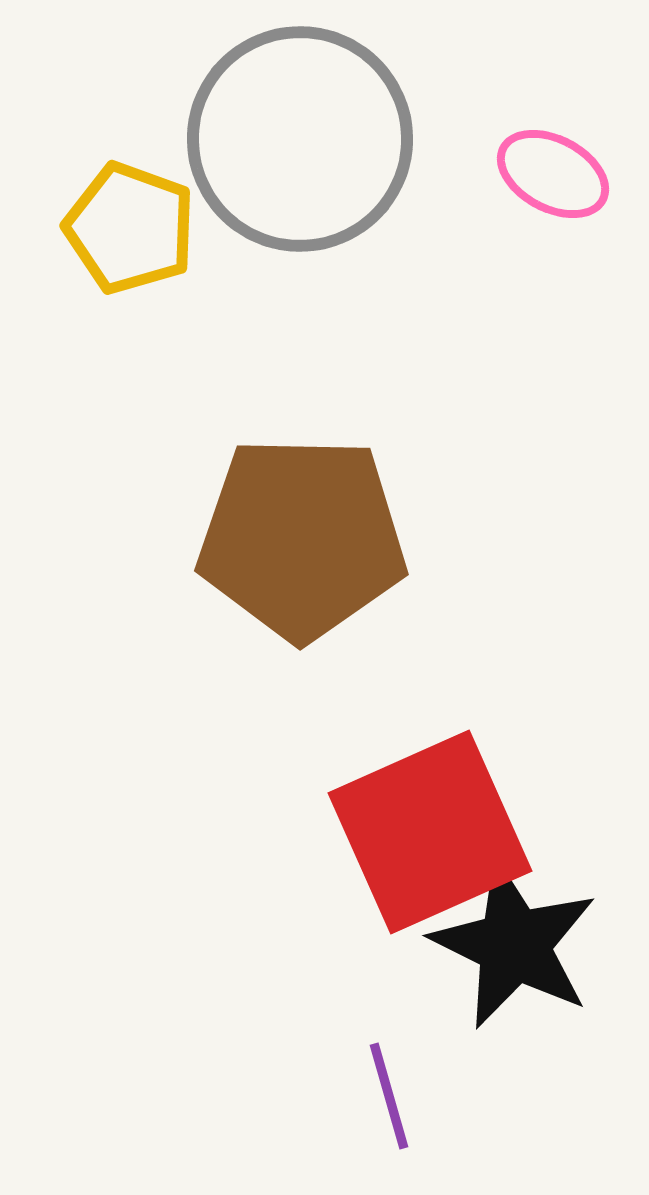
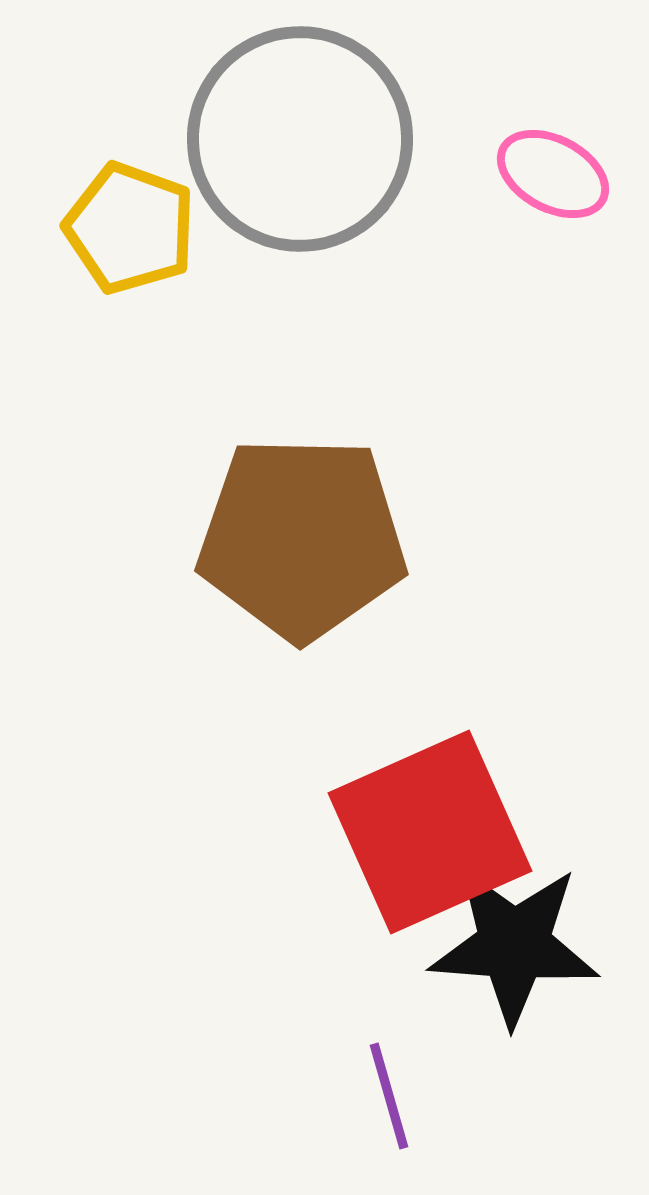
black star: rotated 22 degrees counterclockwise
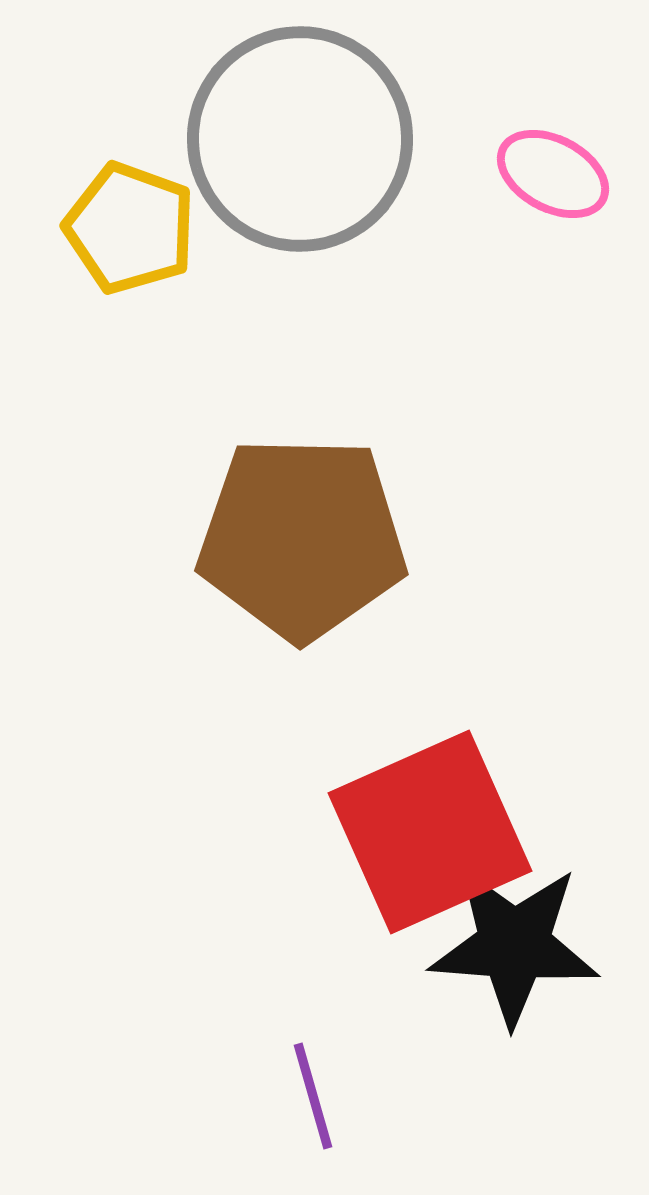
purple line: moved 76 px left
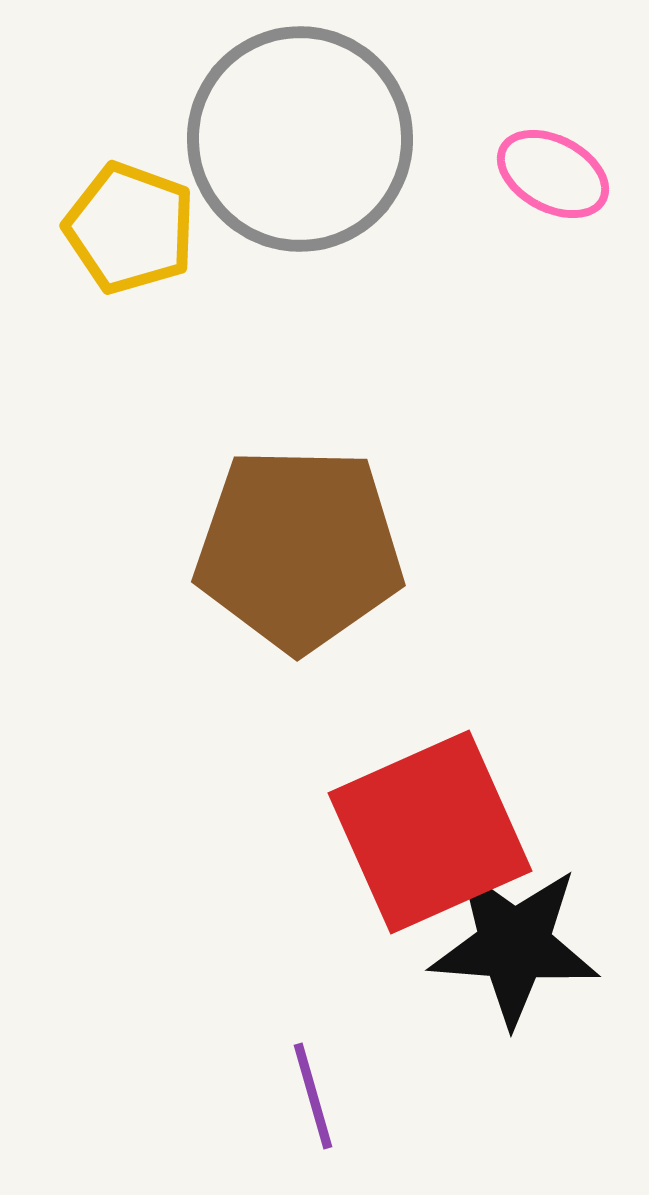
brown pentagon: moved 3 px left, 11 px down
